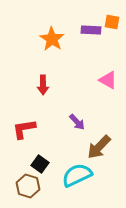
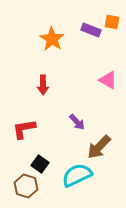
purple rectangle: rotated 18 degrees clockwise
brown hexagon: moved 2 px left
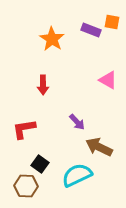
brown arrow: rotated 72 degrees clockwise
brown hexagon: rotated 15 degrees counterclockwise
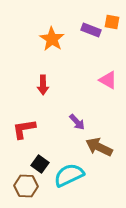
cyan semicircle: moved 8 px left
